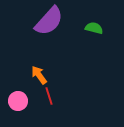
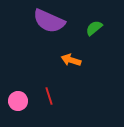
purple semicircle: rotated 72 degrees clockwise
green semicircle: rotated 54 degrees counterclockwise
orange arrow: moved 32 px right, 15 px up; rotated 36 degrees counterclockwise
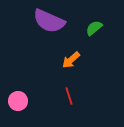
orange arrow: rotated 60 degrees counterclockwise
red line: moved 20 px right
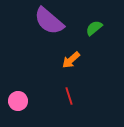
purple semicircle: rotated 16 degrees clockwise
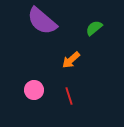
purple semicircle: moved 7 px left
pink circle: moved 16 px right, 11 px up
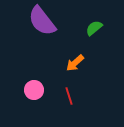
purple semicircle: rotated 12 degrees clockwise
orange arrow: moved 4 px right, 3 px down
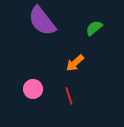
pink circle: moved 1 px left, 1 px up
